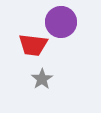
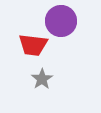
purple circle: moved 1 px up
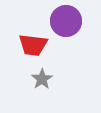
purple circle: moved 5 px right
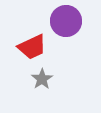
red trapezoid: moved 1 px left, 2 px down; rotated 32 degrees counterclockwise
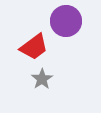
red trapezoid: moved 2 px right; rotated 12 degrees counterclockwise
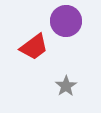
gray star: moved 24 px right, 7 px down
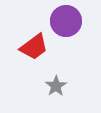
gray star: moved 10 px left
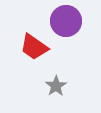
red trapezoid: rotated 72 degrees clockwise
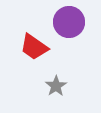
purple circle: moved 3 px right, 1 px down
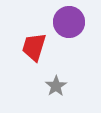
red trapezoid: rotated 72 degrees clockwise
